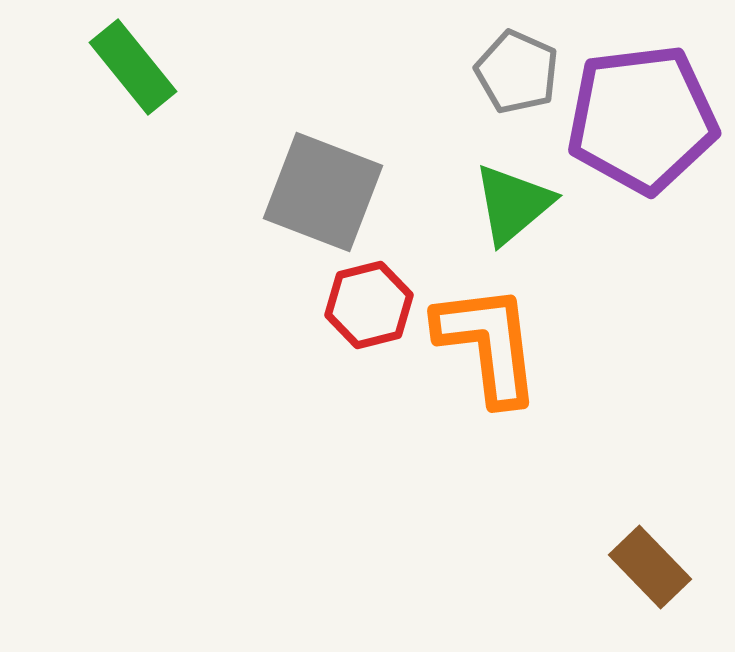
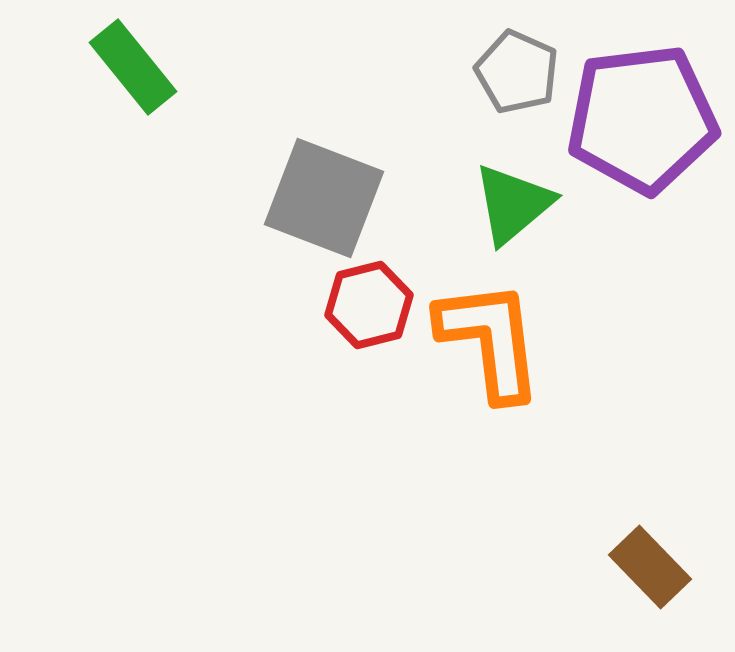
gray square: moved 1 px right, 6 px down
orange L-shape: moved 2 px right, 4 px up
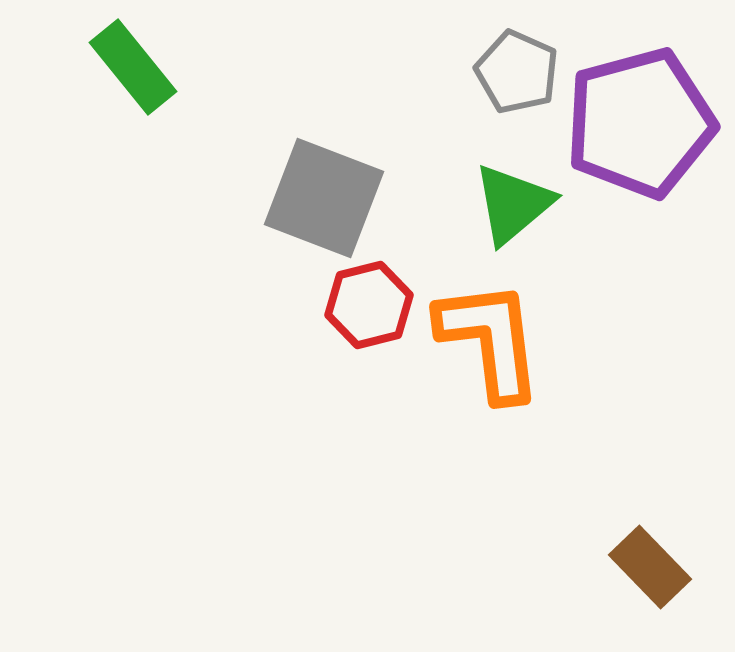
purple pentagon: moved 2 px left, 4 px down; rotated 8 degrees counterclockwise
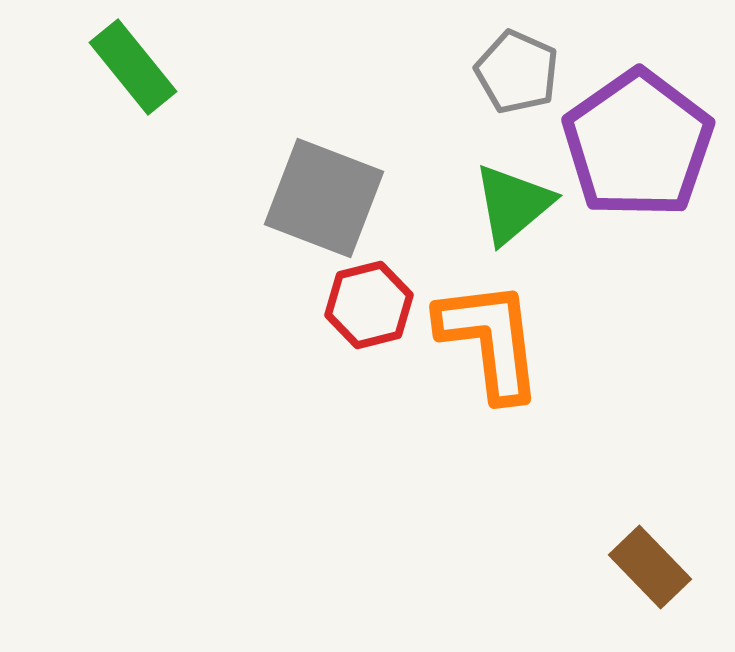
purple pentagon: moved 2 px left, 21 px down; rotated 20 degrees counterclockwise
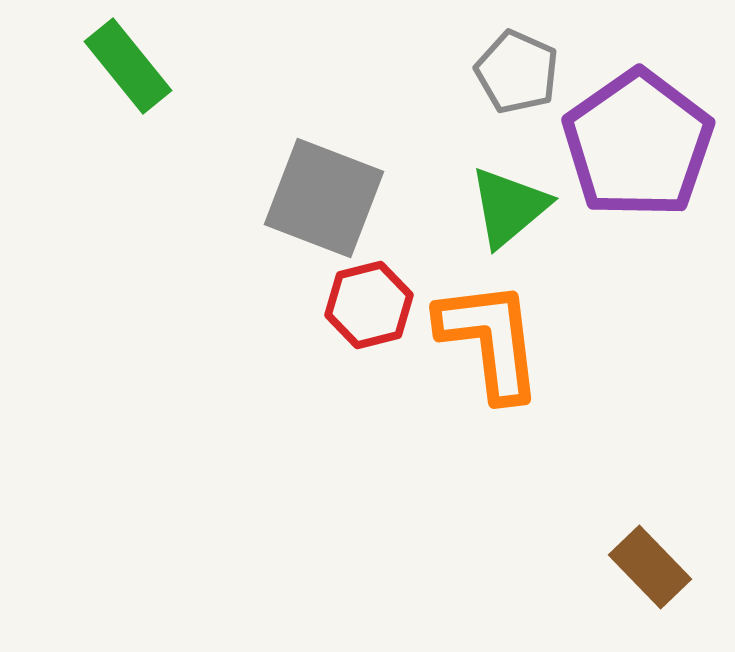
green rectangle: moved 5 px left, 1 px up
green triangle: moved 4 px left, 3 px down
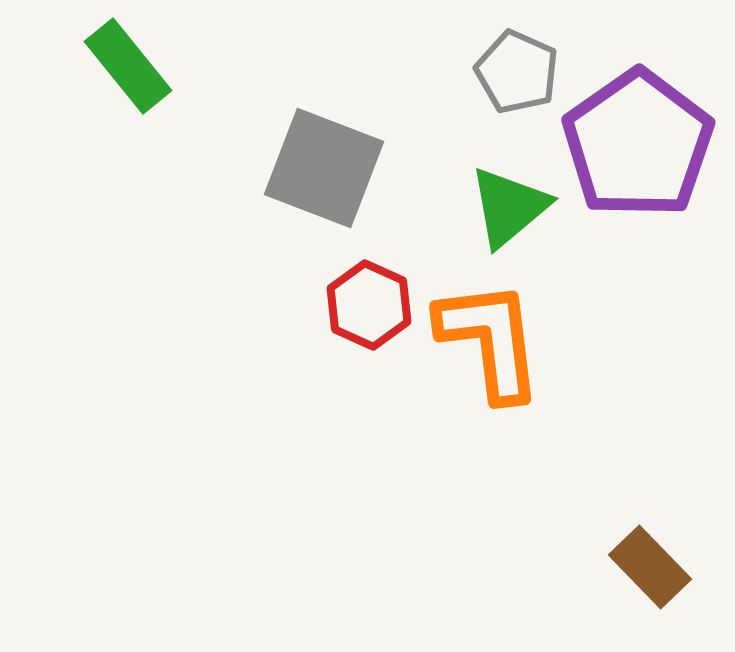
gray square: moved 30 px up
red hexagon: rotated 22 degrees counterclockwise
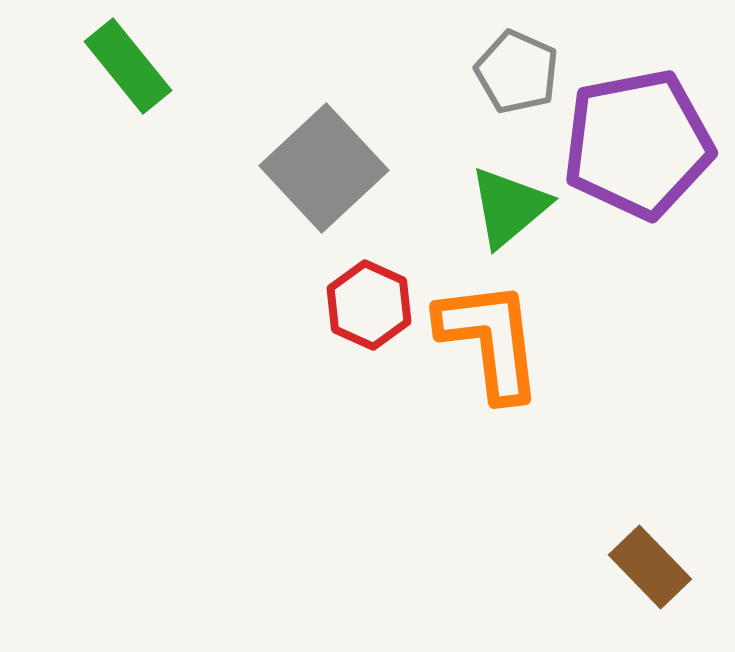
purple pentagon: rotated 24 degrees clockwise
gray square: rotated 26 degrees clockwise
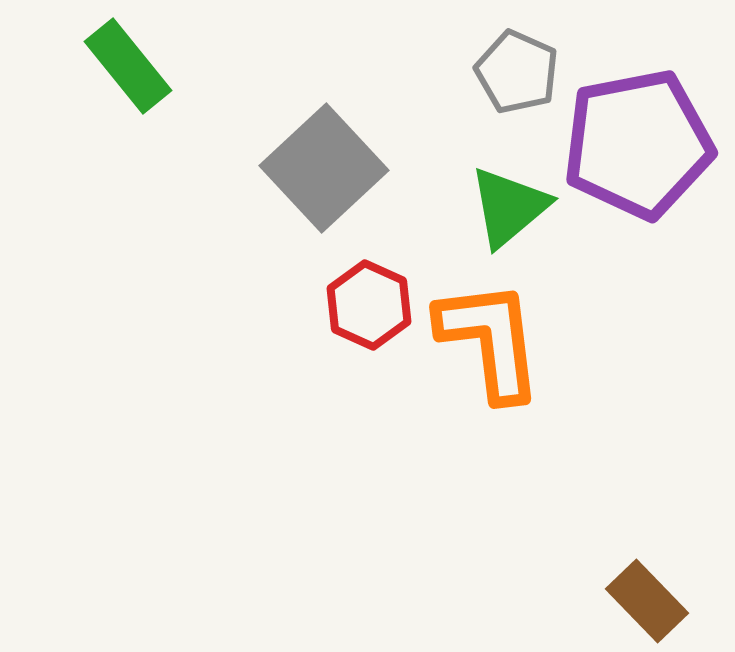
brown rectangle: moved 3 px left, 34 px down
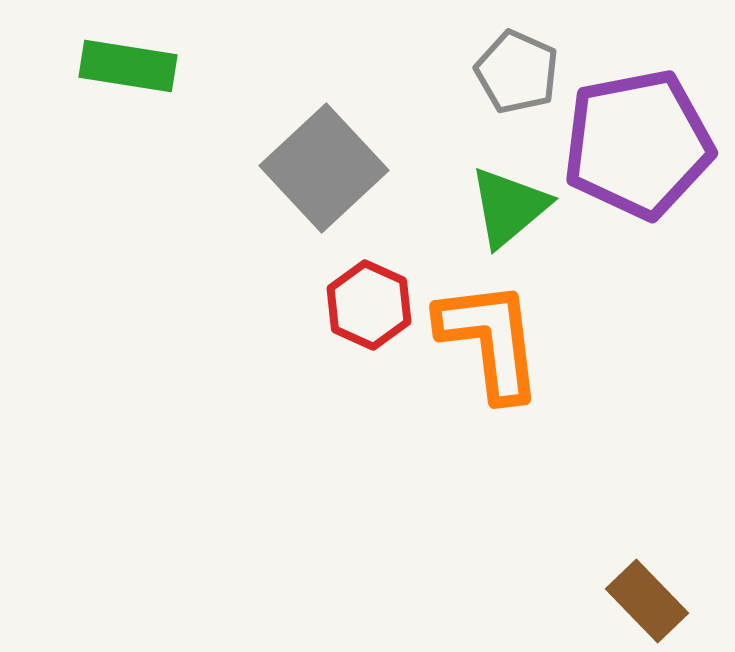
green rectangle: rotated 42 degrees counterclockwise
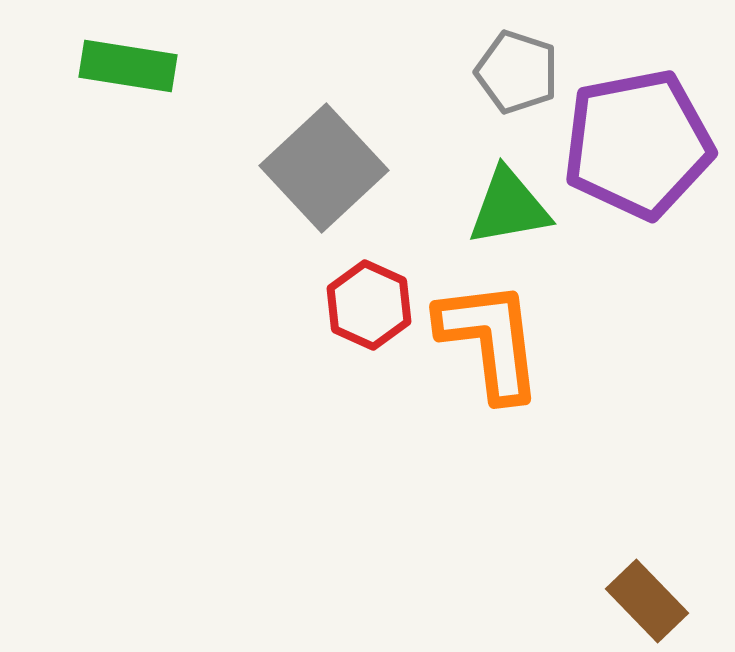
gray pentagon: rotated 6 degrees counterclockwise
green triangle: rotated 30 degrees clockwise
